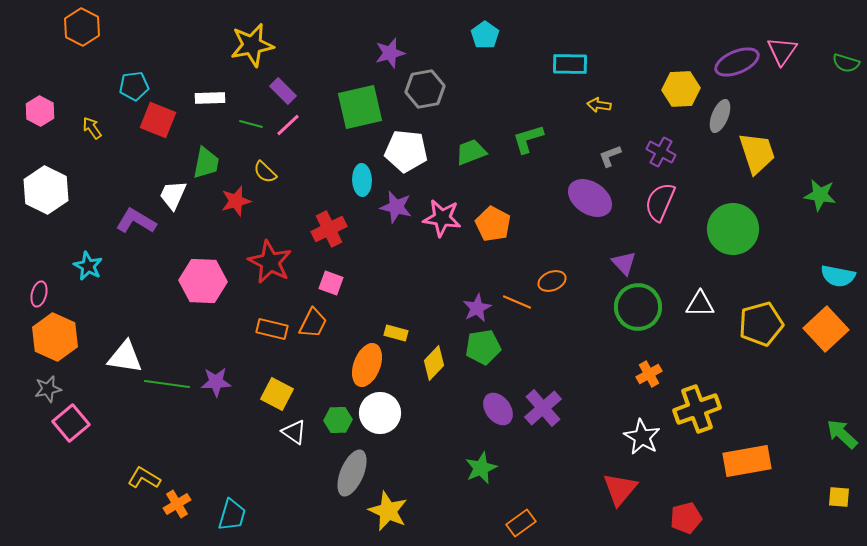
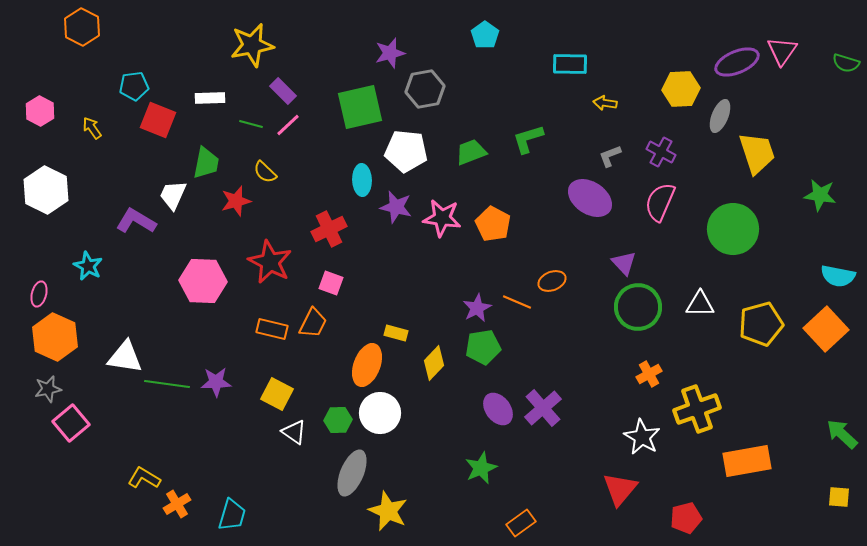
yellow arrow at (599, 105): moved 6 px right, 2 px up
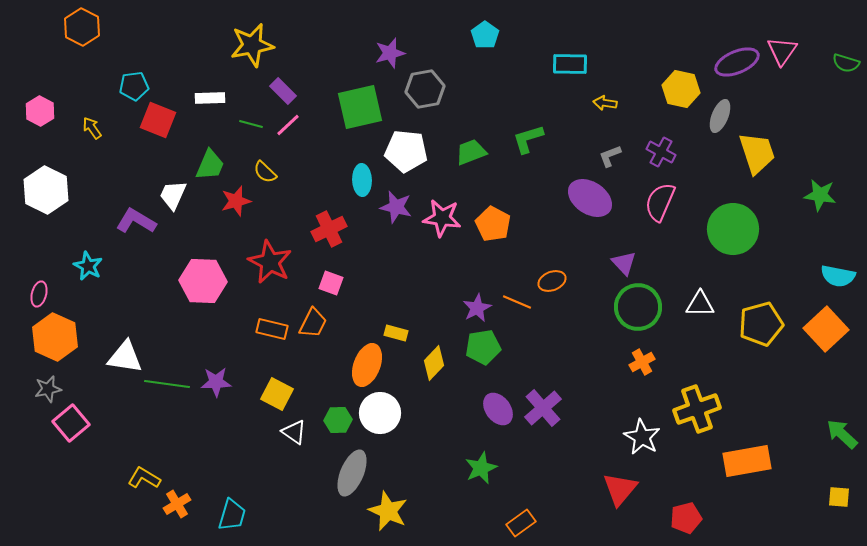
yellow hexagon at (681, 89): rotated 15 degrees clockwise
green trapezoid at (206, 163): moved 4 px right, 2 px down; rotated 12 degrees clockwise
orange cross at (649, 374): moved 7 px left, 12 px up
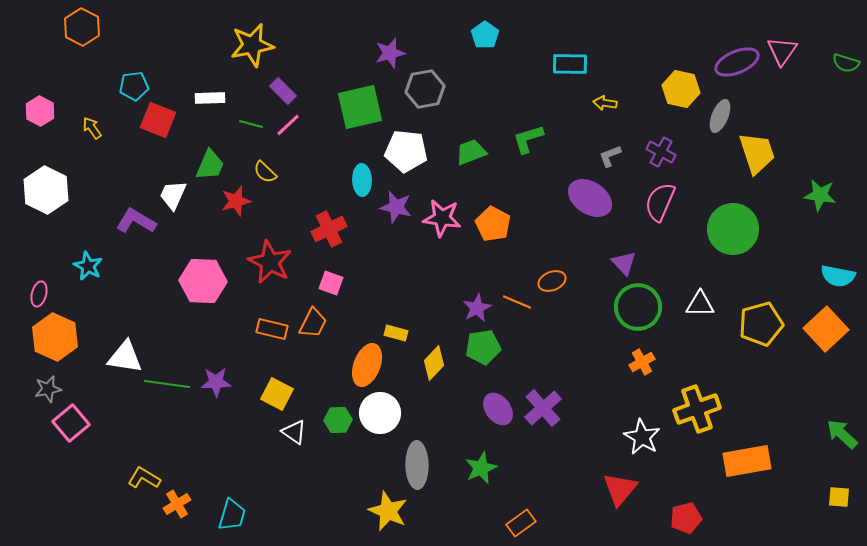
gray ellipse at (352, 473): moved 65 px right, 8 px up; rotated 24 degrees counterclockwise
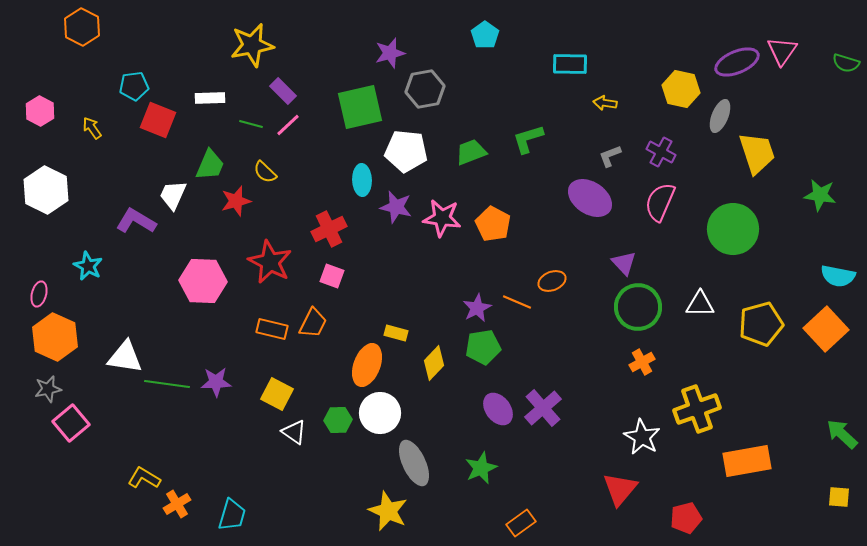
pink square at (331, 283): moved 1 px right, 7 px up
gray ellipse at (417, 465): moved 3 px left, 2 px up; rotated 24 degrees counterclockwise
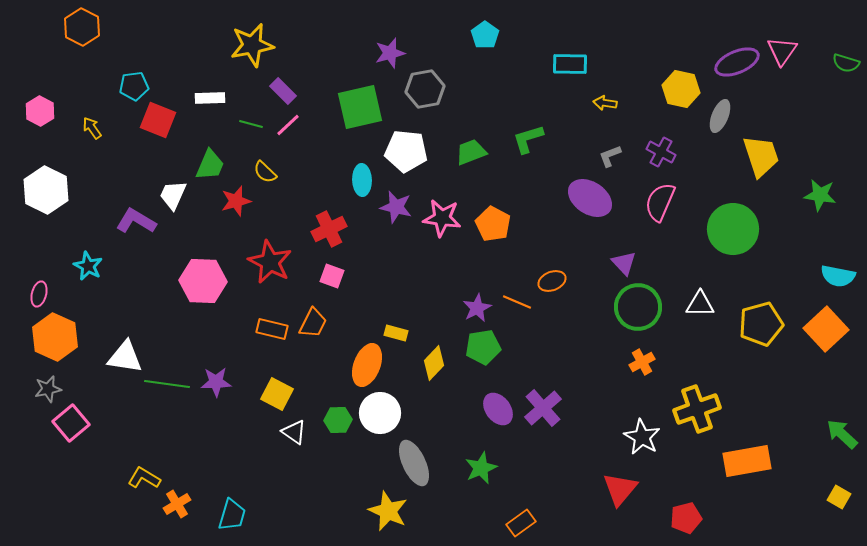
yellow trapezoid at (757, 153): moved 4 px right, 3 px down
yellow square at (839, 497): rotated 25 degrees clockwise
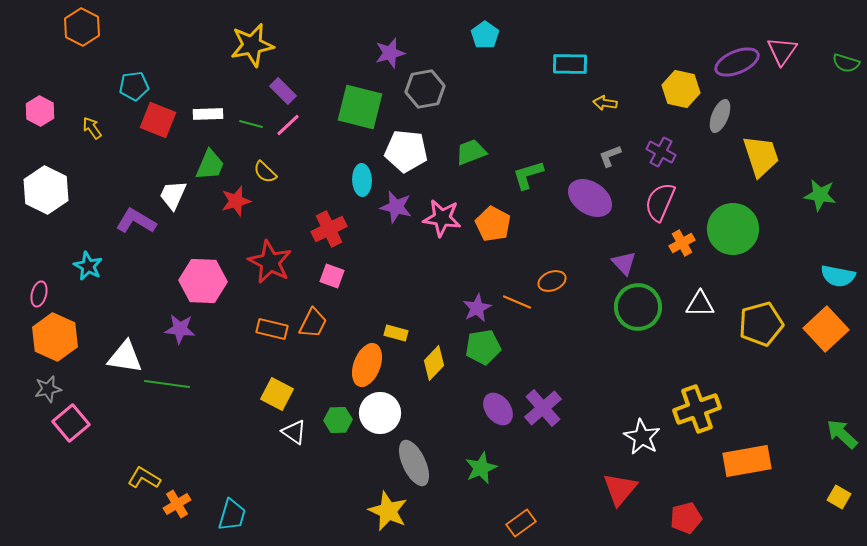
white rectangle at (210, 98): moved 2 px left, 16 px down
green square at (360, 107): rotated 27 degrees clockwise
green L-shape at (528, 139): moved 36 px down
orange cross at (642, 362): moved 40 px right, 119 px up
purple star at (216, 382): moved 36 px left, 53 px up; rotated 8 degrees clockwise
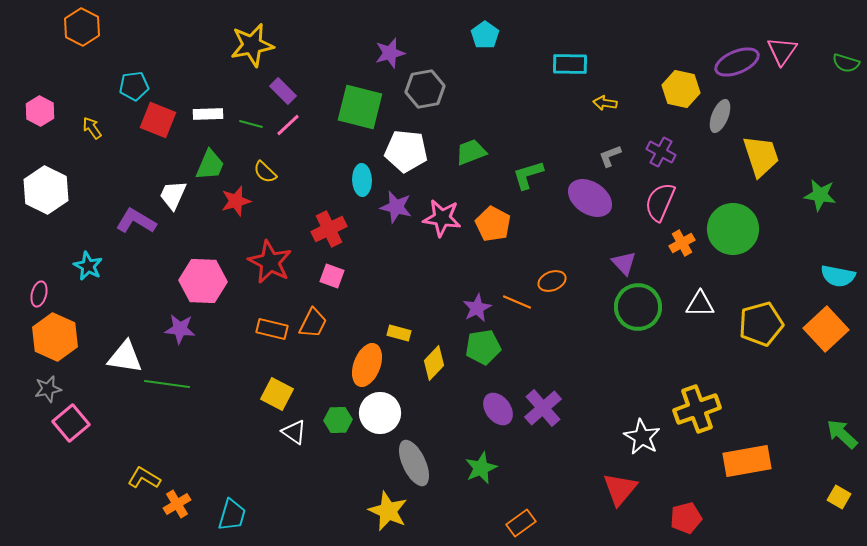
yellow rectangle at (396, 333): moved 3 px right
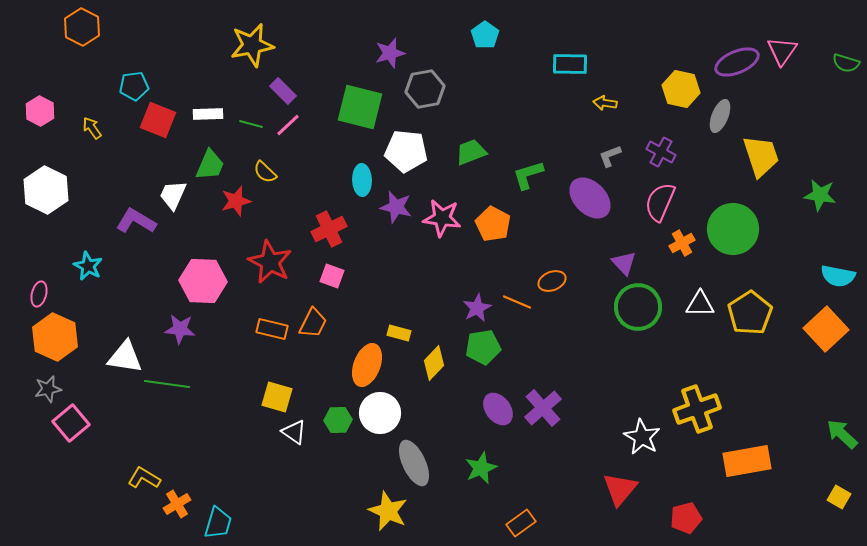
purple ellipse at (590, 198): rotated 12 degrees clockwise
yellow pentagon at (761, 324): moved 11 px left, 11 px up; rotated 18 degrees counterclockwise
yellow square at (277, 394): moved 3 px down; rotated 12 degrees counterclockwise
cyan trapezoid at (232, 515): moved 14 px left, 8 px down
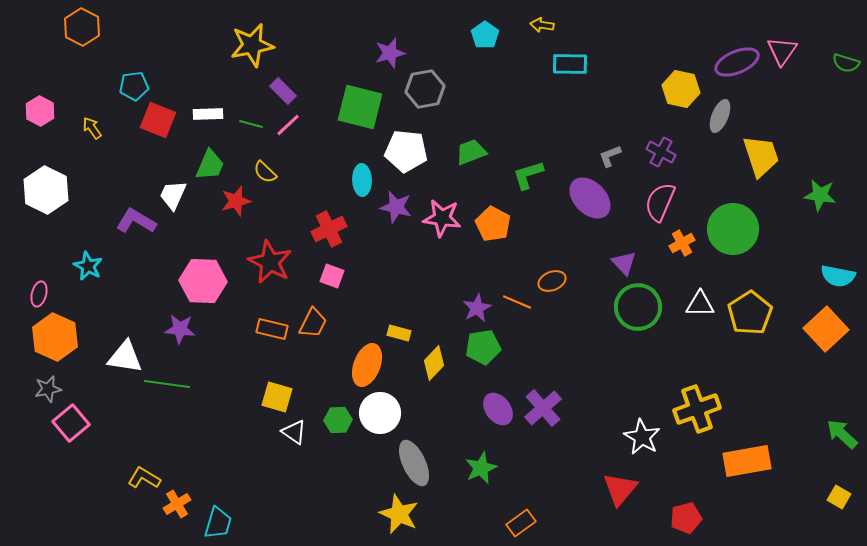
yellow arrow at (605, 103): moved 63 px left, 78 px up
yellow star at (388, 511): moved 11 px right, 3 px down
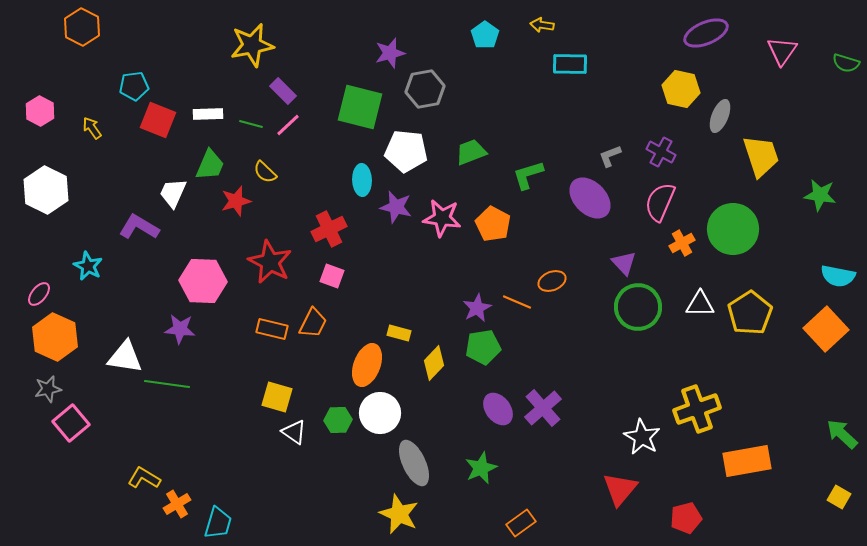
purple ellipse at (737, 62): moved 31 px left, 29 px up
white trapezoid at (173, 195): moved 2 px up
purple L-shape at (136, 221): moved 3 px right, 6 px down
pink ellipse at (39, 294): rotated 25 degrees clockwise
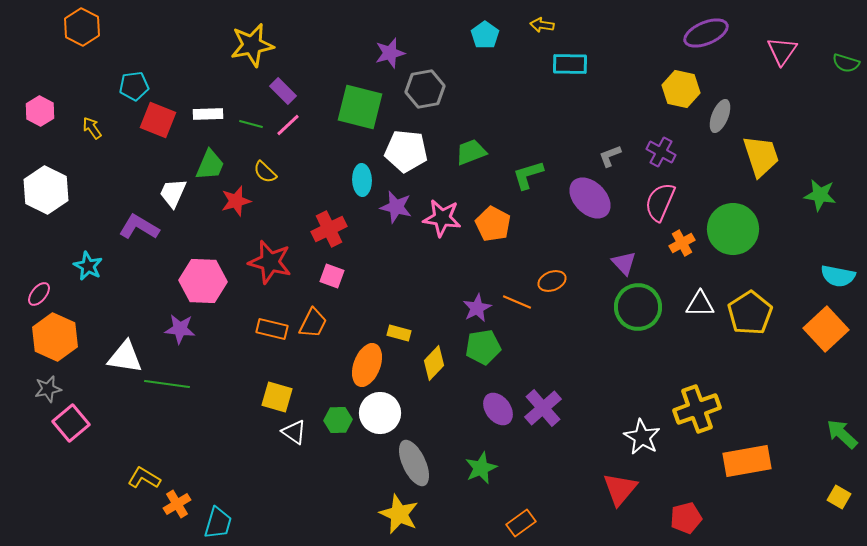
red star at (270, 262): rotated 12 degrees counterclockwise
